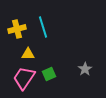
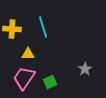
yellow cross: moved 5 px left; rotated 18 degrees clockwise
green square: moved 1 px right, 8 px down
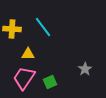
cyan line: rotated 20 degrees counterclockwise
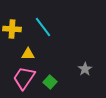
green square: rotated 24 degrees counterclockwise
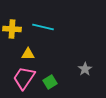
cyan line: rotated 40 degrees counterclockwise
green square: rotated 16 degrees clockwise
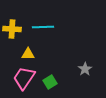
cyan line: rotated 15 degrees counterclockwise
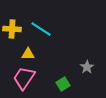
cyan line: moved 2 px left, 2 px down; rotated 35 degrees clockwise
gray star: moved 2 px right, 2 px up
green square: moved 13 px right, 2 px down
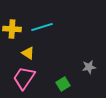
cyan line: moved 1 px right, 2 px up; rotated 50 degrees counterclockwise
yellow triangle: moved 1 px up; rotated 32 degrees clockwise
gray star: moved 2 px right; rotated 24 degrees clockwise
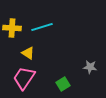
yellow cross: moved 1 px up
gray star: moved 1 px right; rotated 16 degrees clockwise
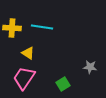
cyan line: rotated 25 degrees clockwise
